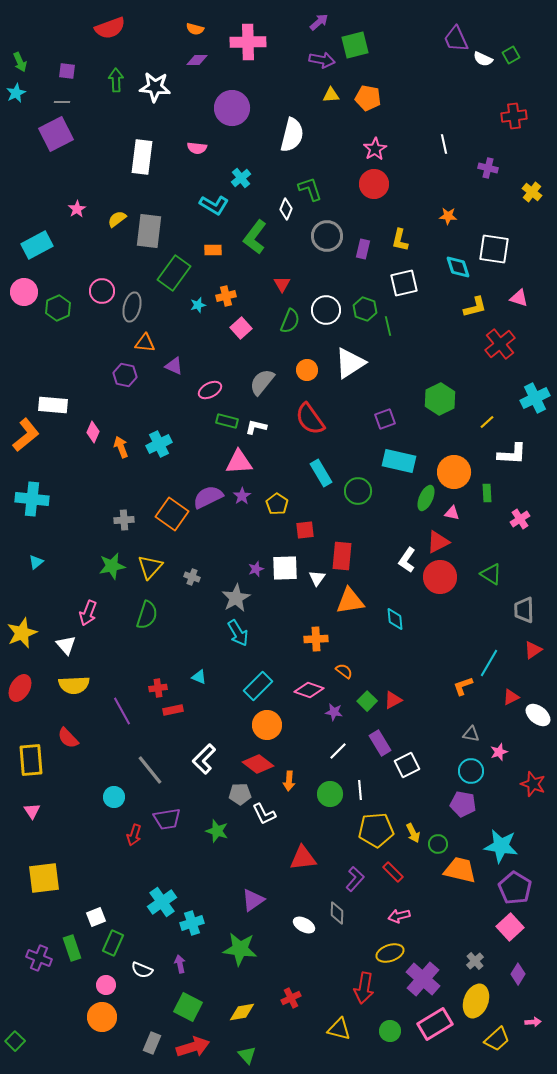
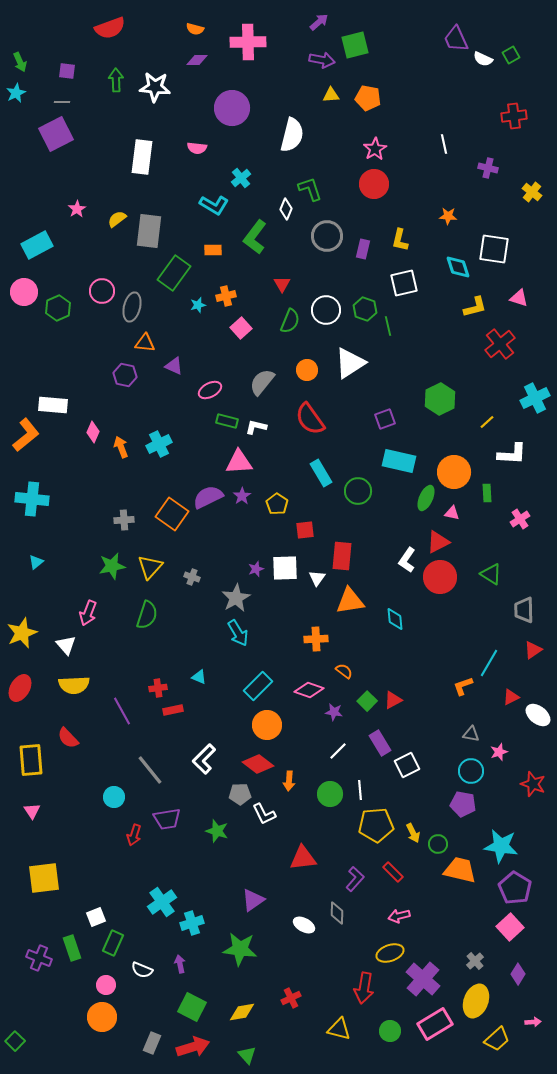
yellow pentagon at (376, 830): moved 5 px up
green square at (188, 1007): moved 4 px right
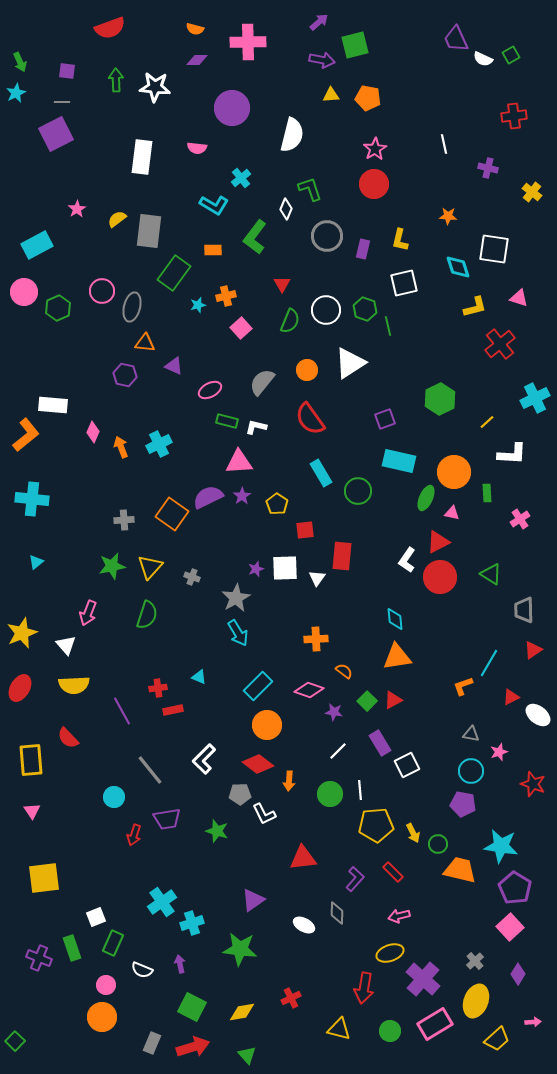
orange triangle at (350, 601): moved 47 px right, 56 px down
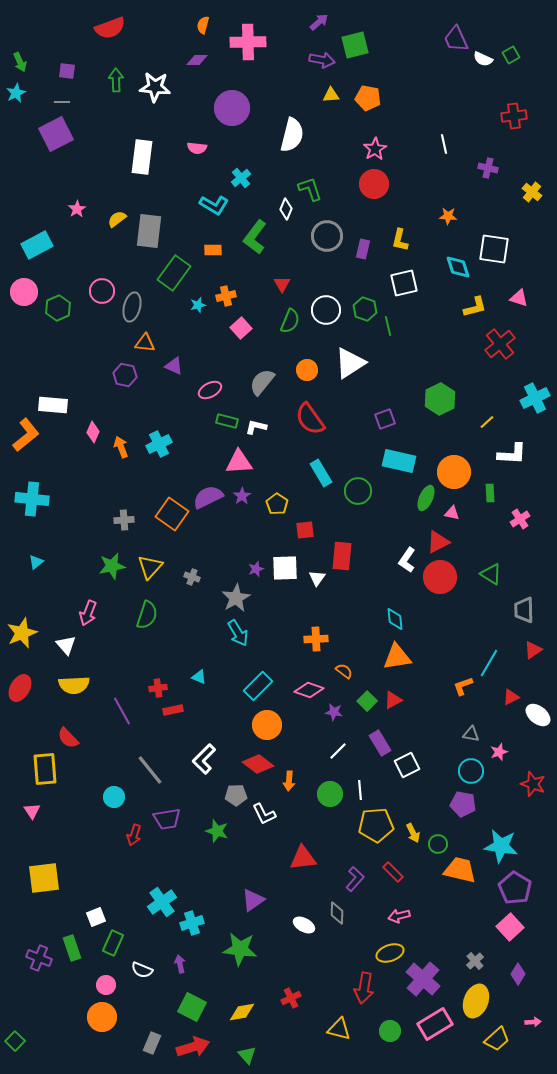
orange semicircle at (195, 29): moved 8 px right, 4 px up; rotated 90 degrees clockwise
green rectangle at (487, 493): moved 3 px right
yellow rectangle at (31, 760): moved 14 px right, 9 px down
gray pentagon at (240, 794): moved 4 px left, 1 px down
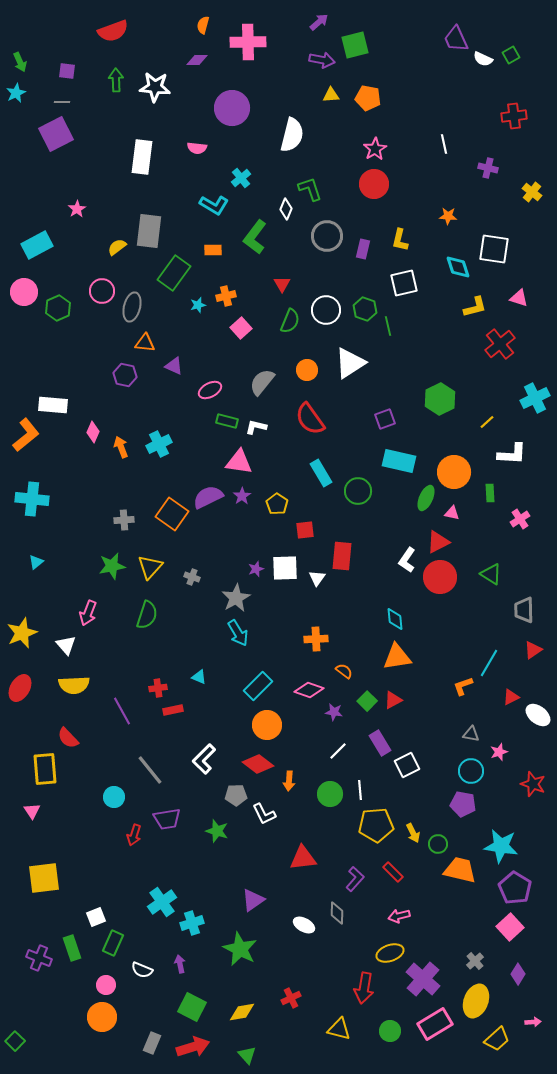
red semicircle at (110, 28): moved 3 px right, 3 px down
yellow semicircle at (117, 219): moved 28 px down
pink triangle at (239, 462): rotated 12 degrees clockwise
green star at (240, 949): rotated 20 degrees clockwise
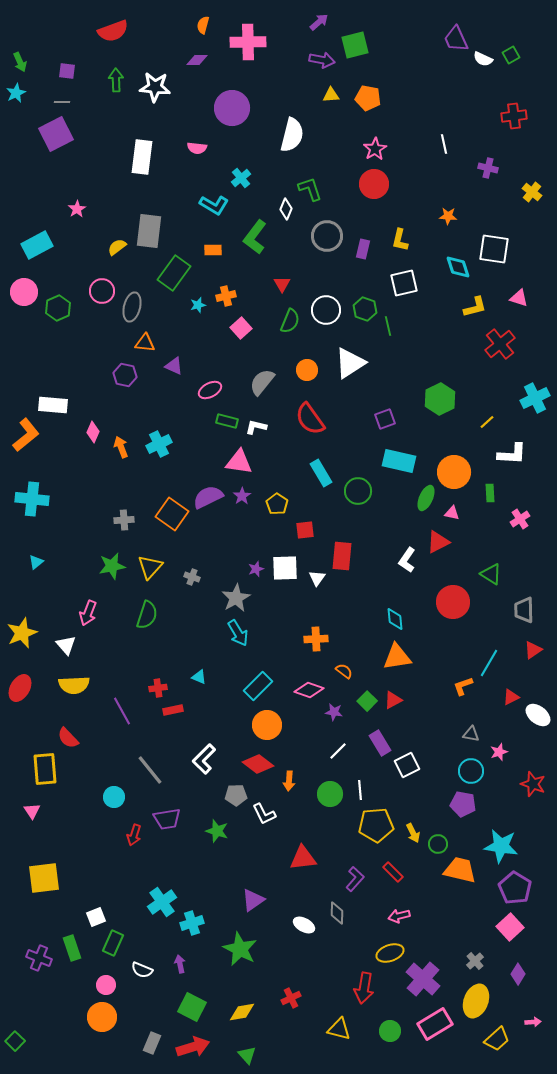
red circle at (440, 577): moved 13 px right, 25 px down
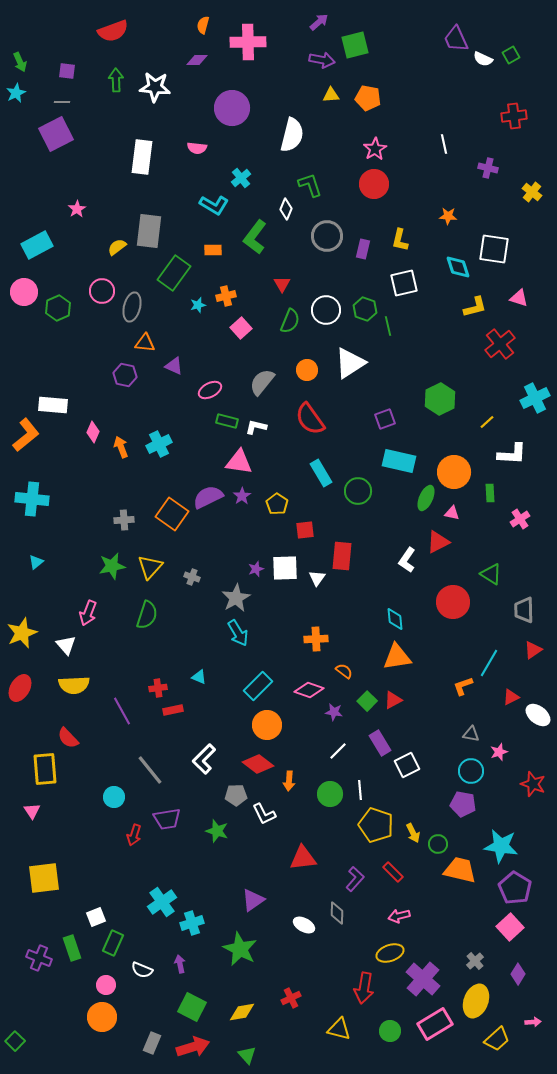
green L-shape at (310, 189): moved 4 px up
yellow pentagon at (376, 825): rotated 24 degrees clockwise
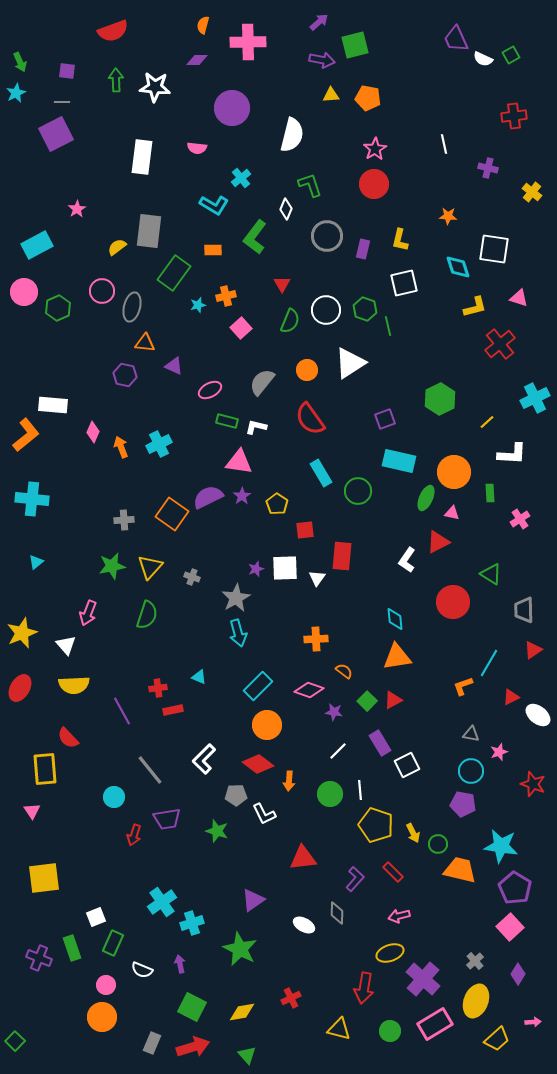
cyan arrow at (238, 633): rotated 16 degrees clockwise
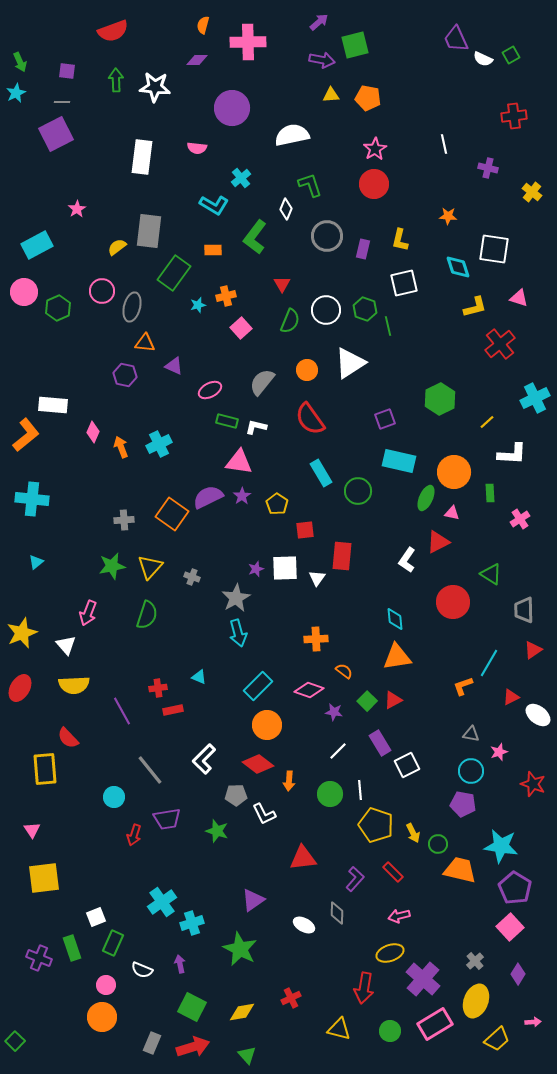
white semicircle at (292, 135): rotated 116 degrees counterclockwise
pink triangle at (32, 811): moved 19 px down
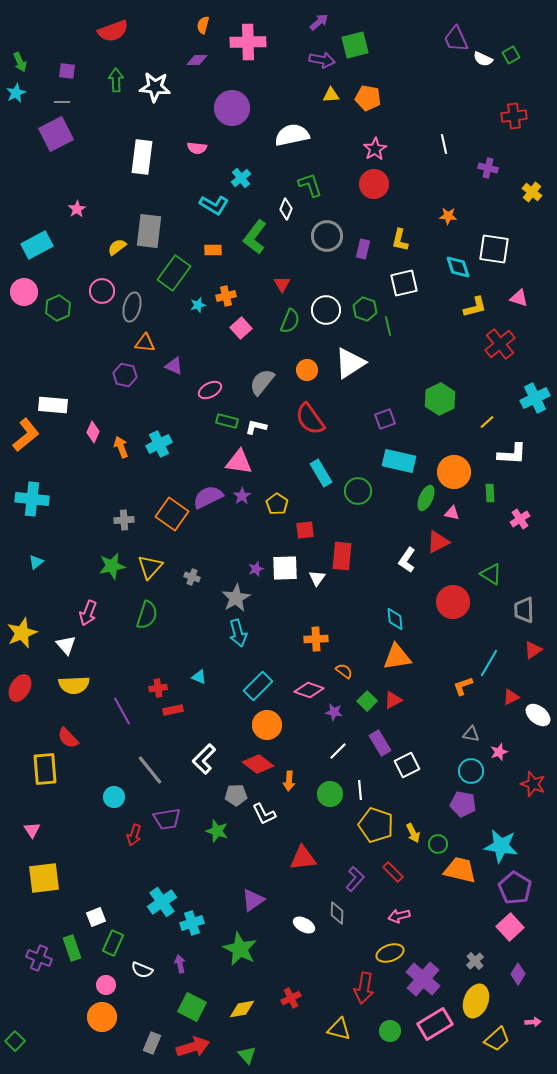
yellow diamond at (242, 1012): moved 3 px up
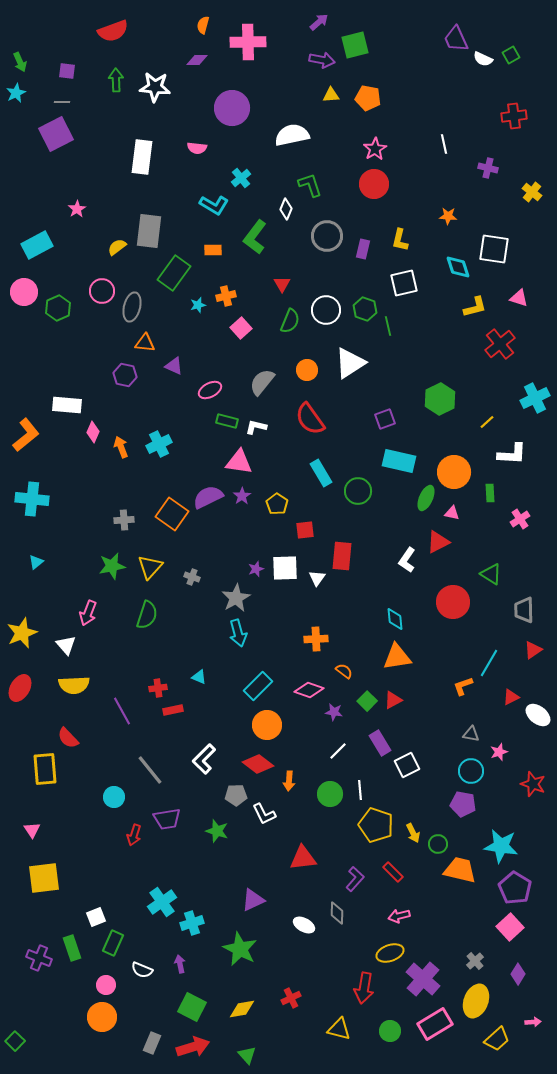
white rectangle at (53, 405): moved 14 px right
purple triangle at (253, 900): rotated 10 degrees clockwise
